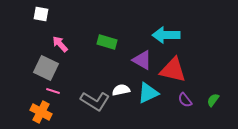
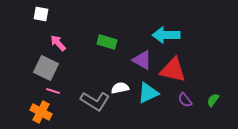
pink arrow: moved 2 px left, 1 px up
white semicircle: moved 1 px left, 2 px up
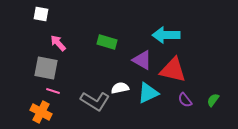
gray square: rotated 15 degrees counterclockwise
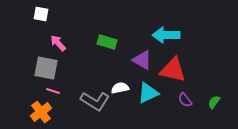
green semicircle: moved 1 px right, 2 px down
orange cross: rotated 25 degrees clockwise
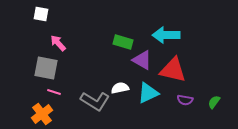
green rectangle: moved 16 px right
pink line: moved 1 px right, 1 px down
purple semicircle: rotated 42 degrees counterclockwise
orange cross: moved 1 px right, 2 px down
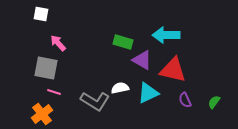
purple semicircle: rotated 56 degrees clockwise
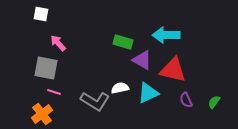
purple semicircle: moved 1 px right
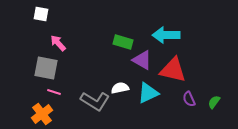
purple semicircle: moved 3 px right, 1 px up
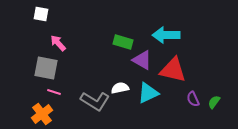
purple semicircle: moved 4 px right
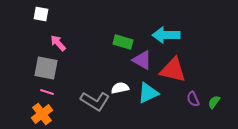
pink line: moved 7 px left
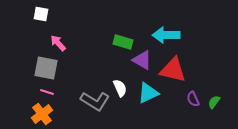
white semicircle: rotated 78 degrees clockwise
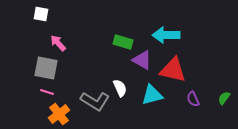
cyan triangle: moved 4 px right, 2 px down; rotated 10 degrees clockwise
green semicircle: moved 10 px right, 4 px up
orange cross: moved 17 px right
